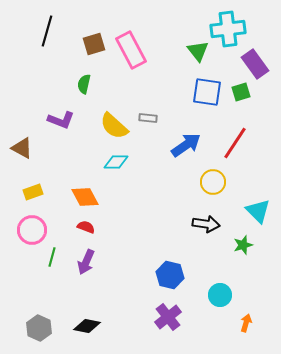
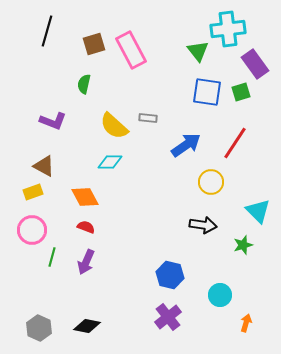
purple L-shape: moved 8 px left, 1 px down
brown triangle: moved 22 px right, 18 px down
cyan diamond: moved 6 px left
yellow circle: moved 2 px left
black arrow: moved 3 px left, 1 px down
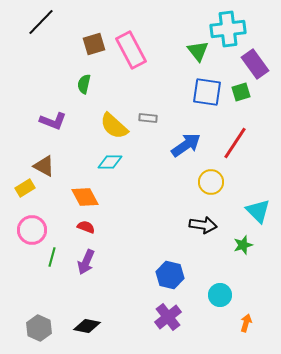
black line: moved 6 px left, 9 px up; rotated 28 degrees clockwise
yellow rectangle: moved 8 px left, 4 px up; rotated 12 degrees counterclockwise
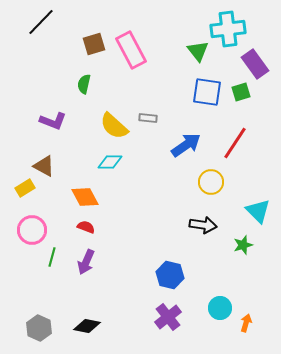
cyan circle: moved 13 px down
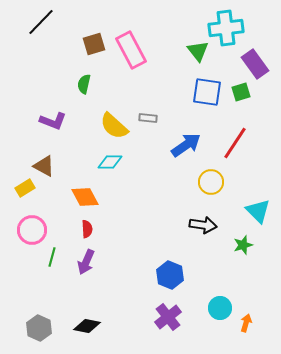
cyan cross: moved 2 px left, 1 px up
red semicircle: moved 1 px right, 2 px down; rotated 66 degrees clockwise
blue hexagon: rotated 8 degrees clockwise
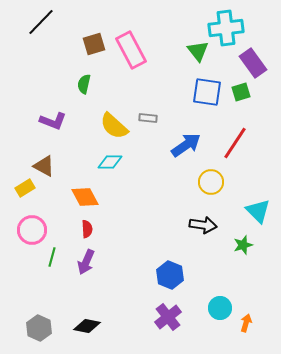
purple rectangle: moved 2 px left, 1 px up
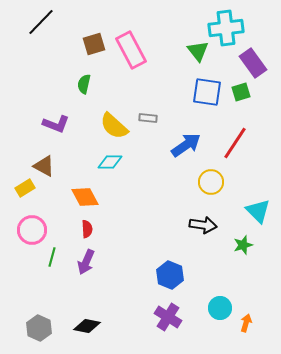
purple L-shape: moved 3 px right, 3 px down
purple cross: rotated 20 degrees counterclockwise
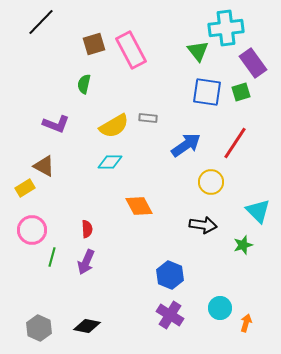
yellow semicircle: rotated 72 degrees counterclockwise
orange diamond: moved 54 px right, 9 px down
purple cross: moved 2 px right, 2 px up
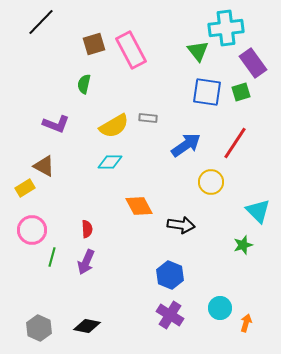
black arrow: moved 22 px left
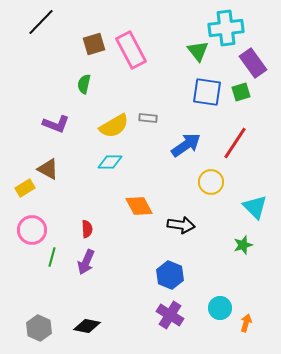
brown triangle: moved 4 px right, 3 px down
cyan triangle: moved 3 px left, 4 px up
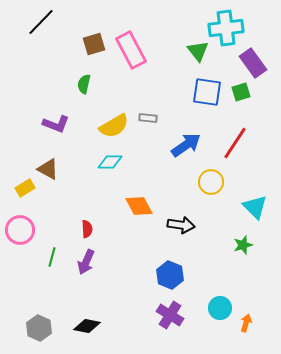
pink circle: moved 12 px left
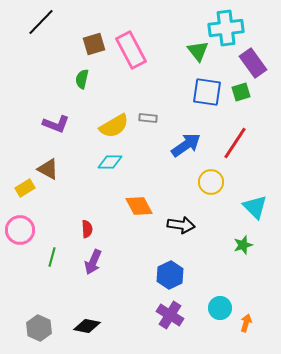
green semicircle: moved 2 px left, 5 px up
purple arrow: moved 7 px right
blue hexagon: rotated 12 degrees clockwise
